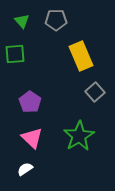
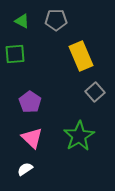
green triangle: rotated 21 degrees counterclockwise
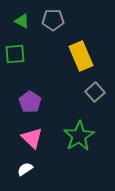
gray pentagon: moved 3 px left
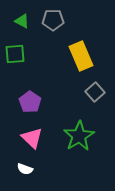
white semicircle: rotated 126 degrees counterclockwise
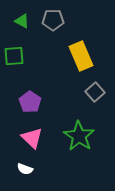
green square: moved 1 px left, 2 px down
green star: rotated 8 degrees counterclockwise
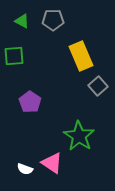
gray square: moved 3 px right, 6 px up
pink triangle: moved 20 px right, 25 px down; rotated 10 degrees counterclockwise
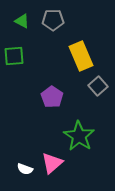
purple pentagon: moved 22 px right, 5 px up
pink triangle: rotated 45 degrees clockwise
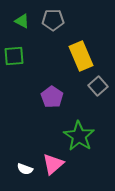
pink triangle: moved 1 px right, 1 px down
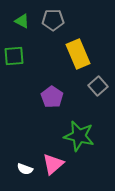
yellow rectangle: moved 3 px left, 2 px up
green star: rotated 20 degrees counterclockwise
